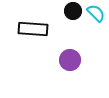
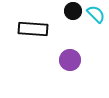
cyan semicircle: moved 1 px down
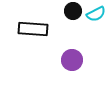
cyan semicircle: rotated 108 degrees clockwise
purple circle: moved 2 px right
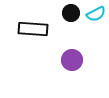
black circle: moved 2 px left, 2 px down
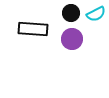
purple circle: moved 21 px up
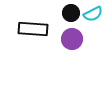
cyan semicircle: moved 3 px left
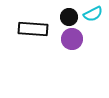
black circle: moved 2 px left, 4 px down
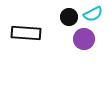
black rectangle: moved 7 px left, 4 px down
purple circle: moved 12 px right
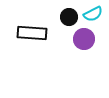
black rectangle: moved 6 px right
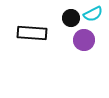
black circle: moved 2 px right, 1 px down
purple circle: moved 1 px down
